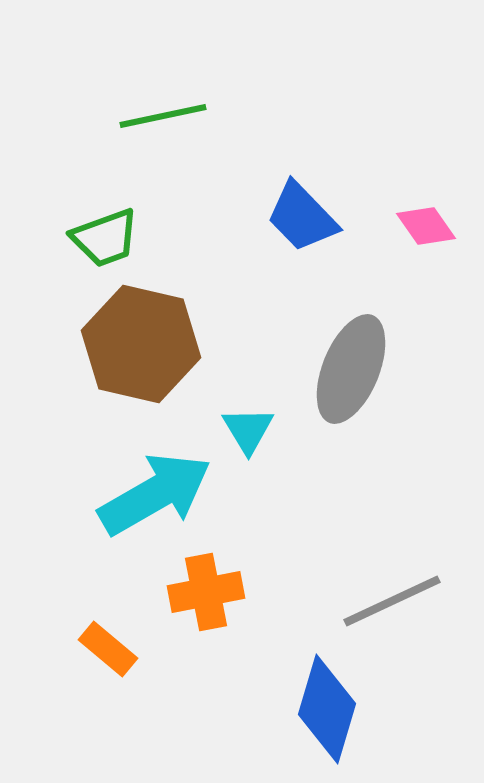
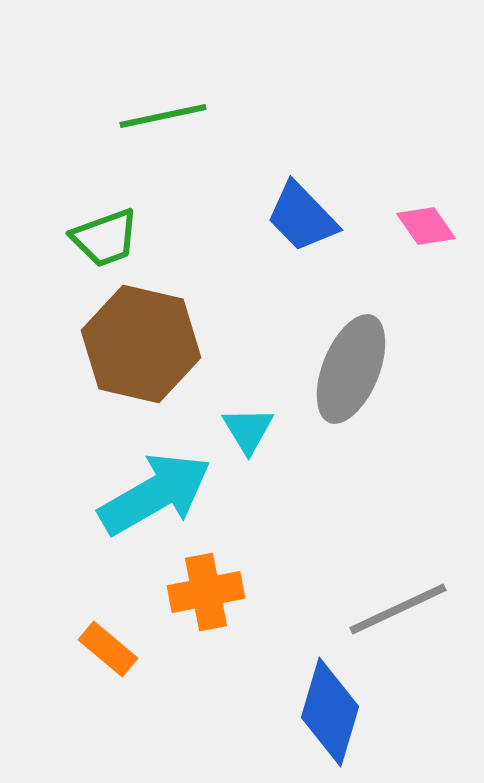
gray line: moved 6 px right, 8 px down
blue diamond: moved 3 px right, 3 px down
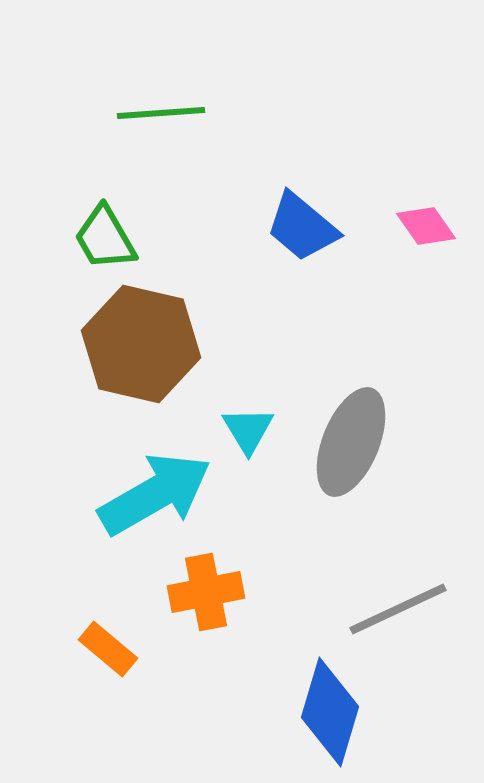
green line: moved 2 px left, 3 px up; rotated 8 degrees clockwise
blue trapezoid: moved 10 px down; rotated 6 degrees counterclockwise
green trapezoid: rotated 80 degrees clockwise
gray ellipse: moved 73 px down
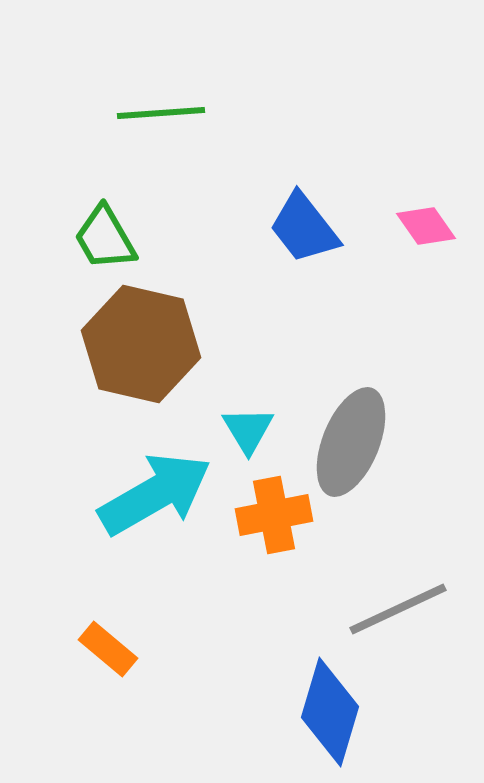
blue trapezoid: moved 2 px right, 1 px down; rotated 12 degrees clockwise
orange cross: moved 68 px right, 77 px up
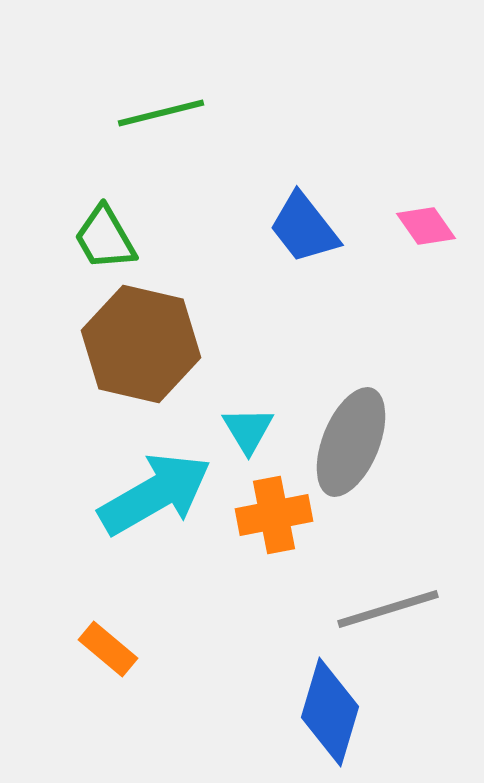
green line: rotated 10 degrees counterclockwise
gray line: moved 10 px left; rotated 8 degrees clockwise
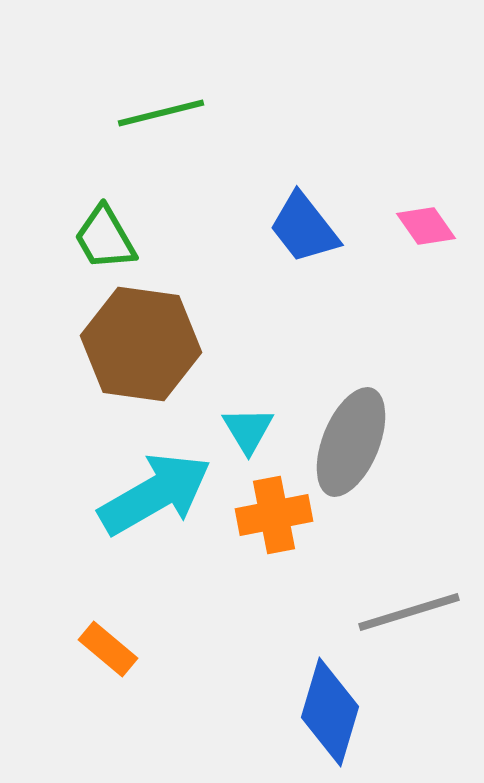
brown hexagon: rotated 5 degrees counterclockwise
gray line: moved 21 px right, 3 px down
